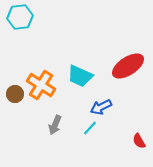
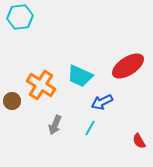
brown circle: moved 3 px left, 7 px down
blue arrow: moved 1 px right, 5 px up
cyan line: rotated 14 degrees counterclockwise
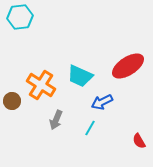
gray arrow: moved 1 px right, 5 px up
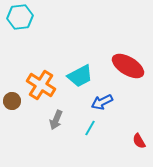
red ellipse: rotated 64 degrees clockwise
cyan trapezoid: rotated 52 degrees counterclockwise
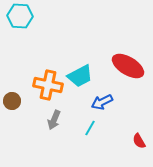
cyan hexagon: moved 1 px up; rotated 10 degrees clockwise
orange cross: moved 7 px right; rotated 20 degrees counterclockwise
gray arrow: moved 2 px left
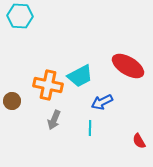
cyan line: rotated 28 degrees counterclockwise
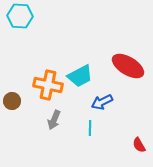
red semicircle: moved 4 px down
